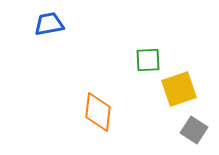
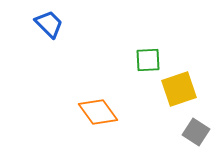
blue trapezoid: rotated 56 degrees clockwise
orange diamond: rotated 42 degrees counterclockwise
gray square: moved 2 px right, 2 px down
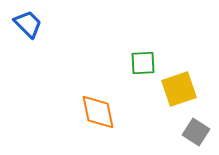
blue trapezoid: moved 21 px left
green square: moved 5 px left, 3 px down
orange diamond: rotated 24 degrees clockwise
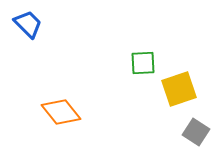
orange diamond: moved 37 px left; rotated 27 degrees counterclockwise
